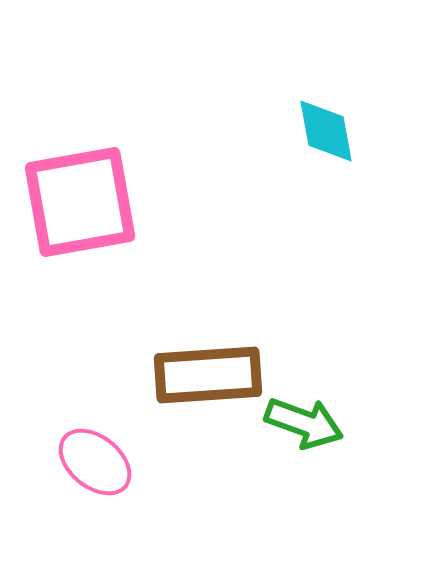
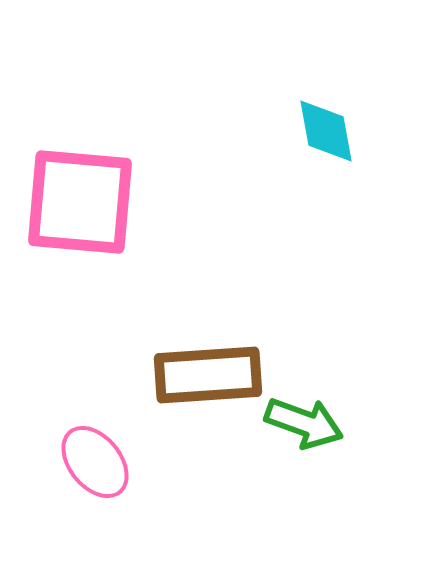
pink square: rotated 15 degrees clockwise
pink ellipse: rotated 12 degrees clockwise
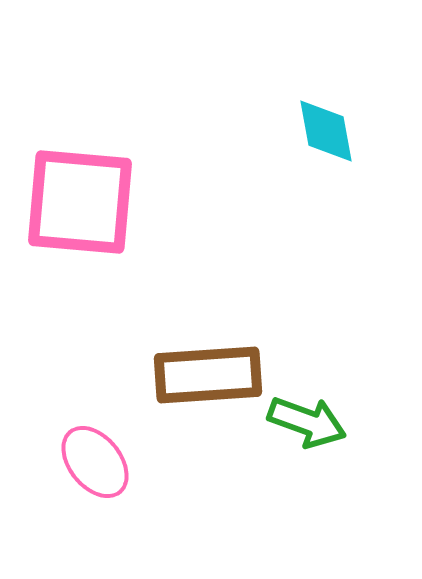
green arrow: moved 3 px right, 1 px up
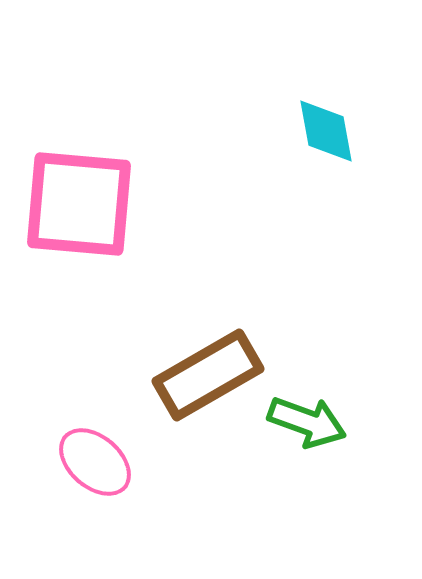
pink square: moved 1 px left, 2 px down
brown rectangle: rotated 26 degrees counterclockwise
pink ellipse: rotated 10 degrees counterclockwise
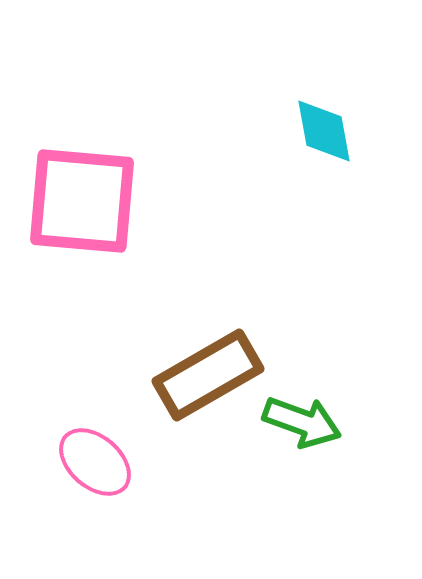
cyan diamond: moved 2 px left
pink square: moved 3 px right, 3 px up
green arrow: moved 5 px left
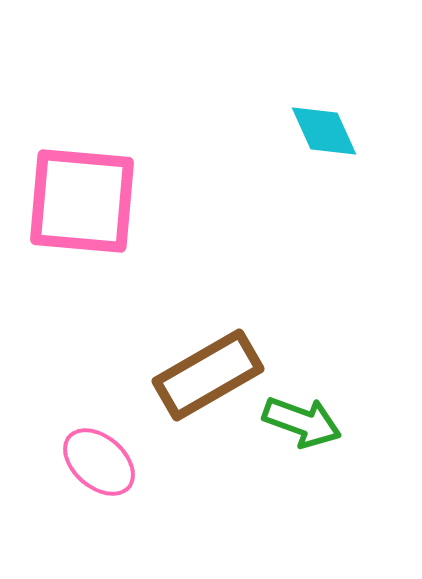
cyan diamond: rotated 14 degrees counterclockwise
pink ellipse: moved 4 px right
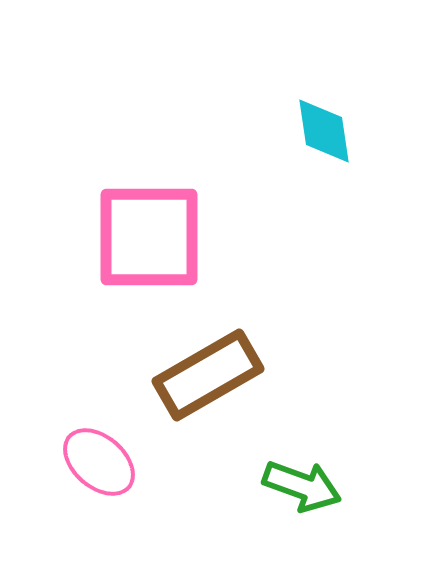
cyan diamond: rotated 16 degrees clockwise
pink square: moved 67 px right, 36 px down; rotated 5 degrees counterclockwise
green arrow: moved 64 px down
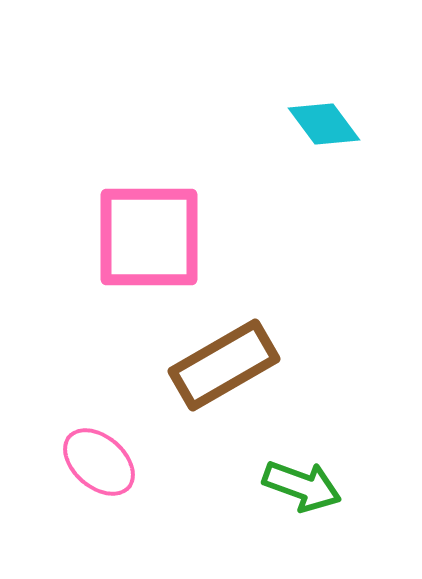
cyan diamond: moved 7 px up; rotated 28 degrees counterclockwise
brown rectangle: moved 16 px right, 10 px up
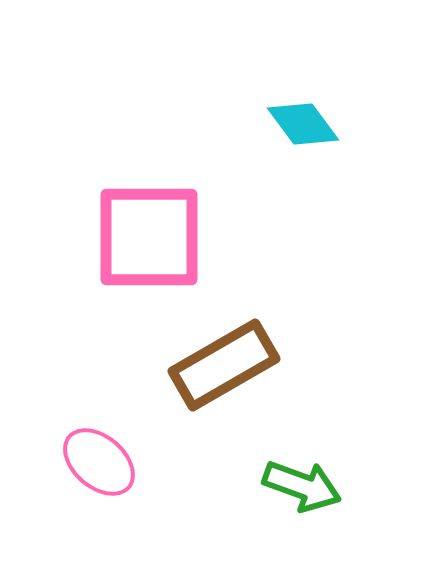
cyan diamond: moved 21 px left
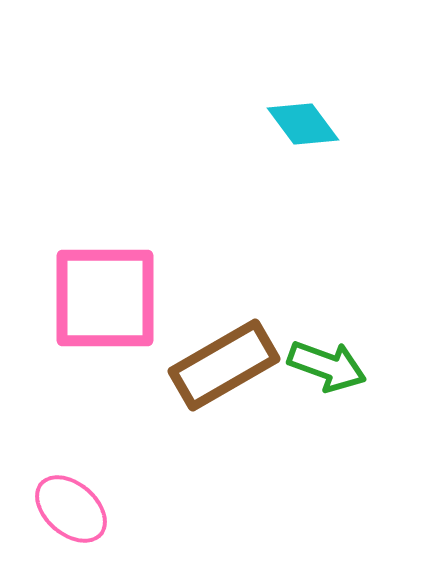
pink square: moved 44 px left, 61 px down
pink ellipse: moved 28 px left, 47 px down
green arrow: moved 25 px right, 120 px up
